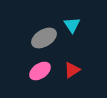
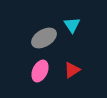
pink ellipse: rotated 30 degrees counterclockwise
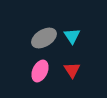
cyan triangle: moved 11 px down
red triangle: rotated 30 degrees counterclockwise
